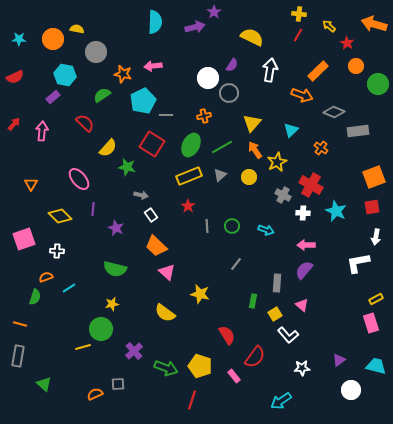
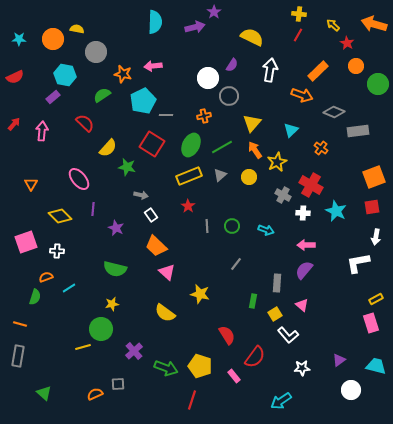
yellow arrow at (329, 26): moved 4 px right, 1 px up
gray circle at (229, 93): moved 3 px down
pink square at (24, 239): moved 2 px right, 3 px down
green triangle at (44, 384): moved 9 px down
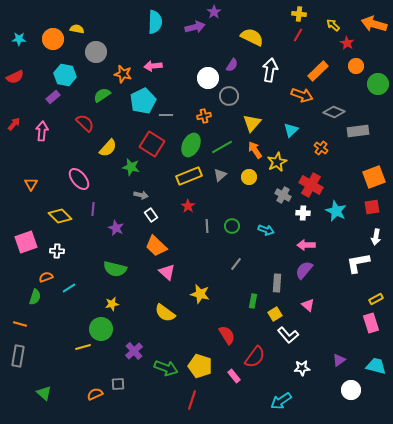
green star at (127, 167): moved 4 px right
pink triangle at (302, 305): moved 6 px right
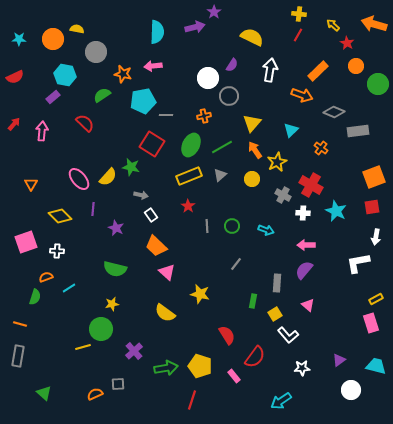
cyan semicircle at (155, 22): moved 2 px right, 10 px down
cyan pentagon at (143, 101): rotated 15 degrees clockwise
yellow semicircle at (108, 148): moved 29 px down
yellow circle at (249, 177): moved 3 px right, 2 px down
green arrow at (166, 368): rotated 30 degrees counterclockwise
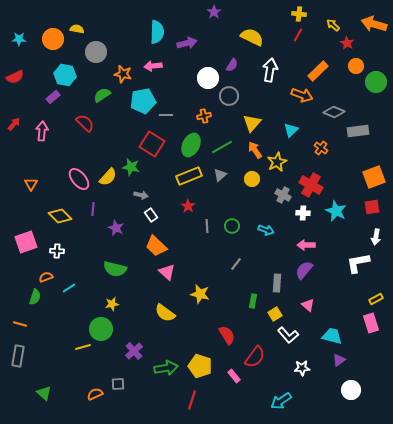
purple arrow at (195, 27): moved 8 px left, 16 px down
green circle at (378, 84): moved 2 px left, 2 px up
cyan trapezoid at (376, 366): moved 44 px left, 30 px up
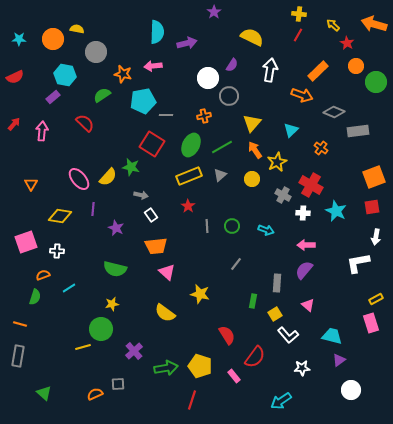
yellow diamond at (60, 216): rotated 35 degrees counterclockwise
orange trapezoid at (156, 246): rotated 50 degrees counterclockwise
orange semicircle at (46, 277): moved 3 px left, 2 px up
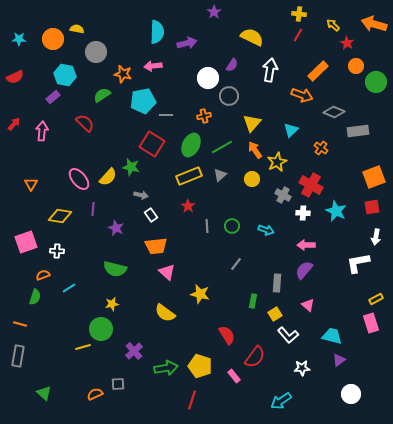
white circle at (351, 390): moved 4 px down
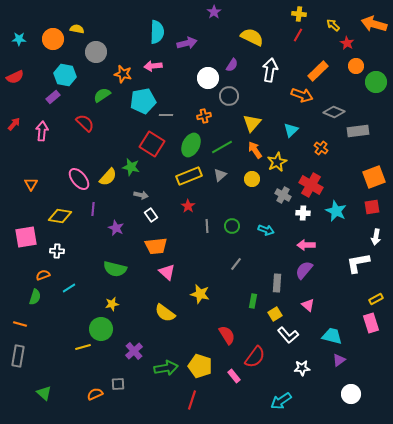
pink square at (26, 242): moved 5 px up; rotated 10 degrees clockwise
